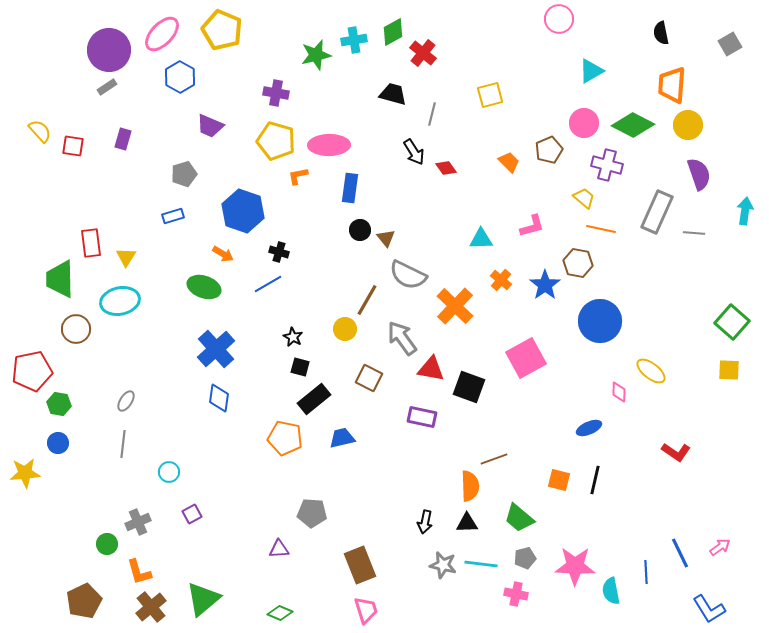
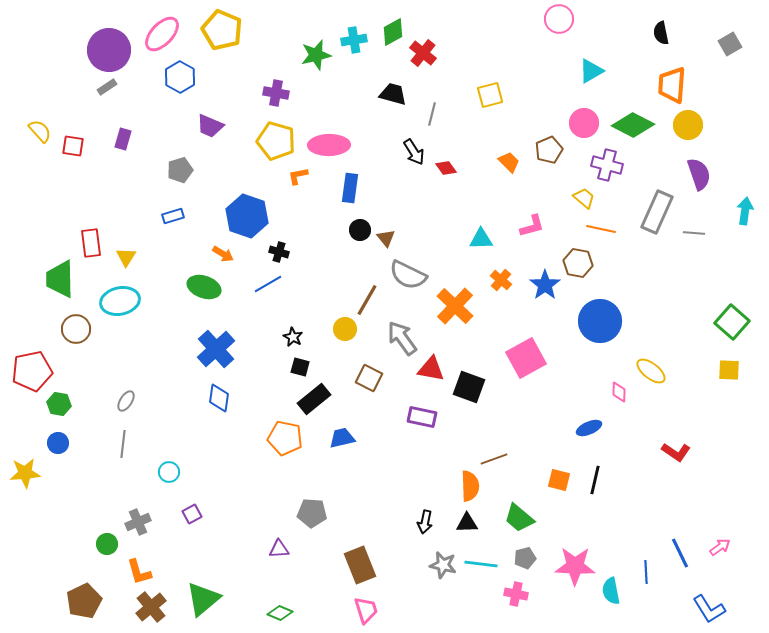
gray pentagon at (184, 174): moved 4 px left, 4 px up
blue hexagon at (243, 211): moved 4 px right, 5 px down
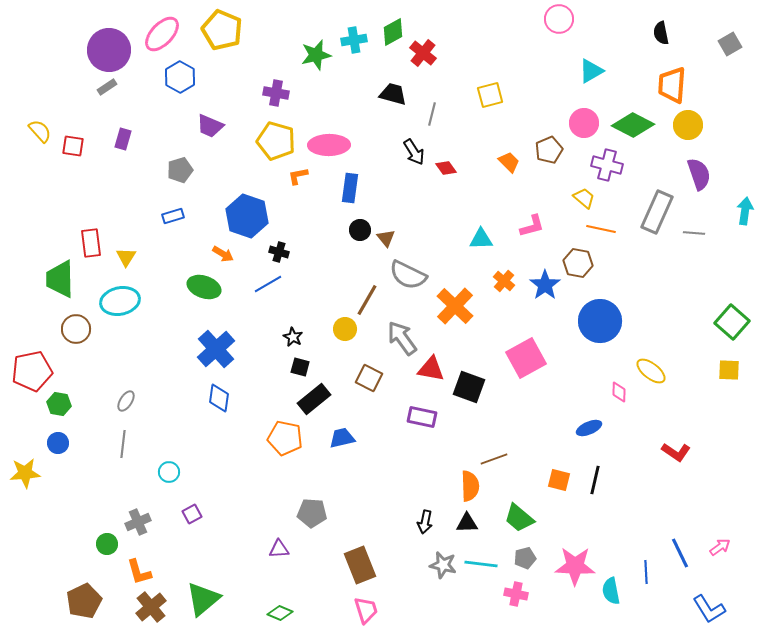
orange cross at (501, 280): moved 3 px right, 1 px down
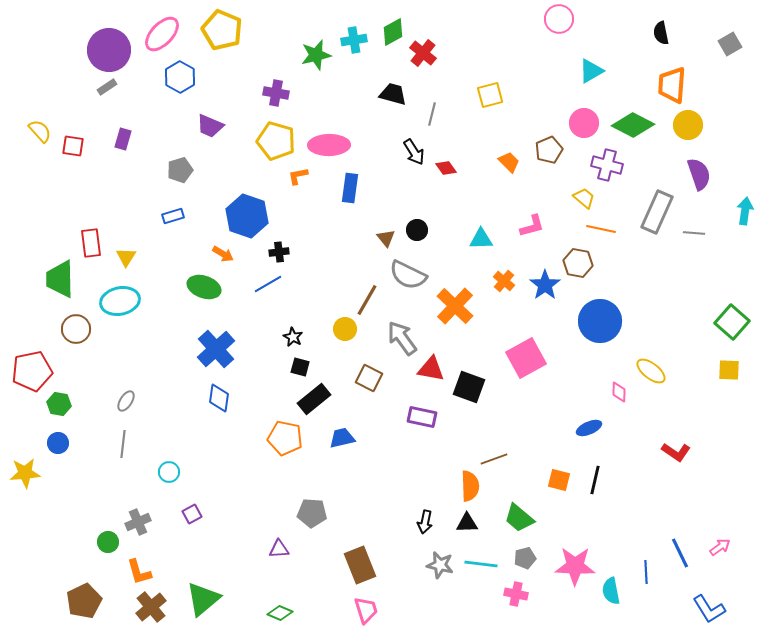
black circle at (360, 230): moved 57 px right
black cross at (279, 252): rotated 24 degrees counterclockwise
green circle at (107, 544): moved 1 px right, 2 px up
gray star at (443, 565): moved 3 px left
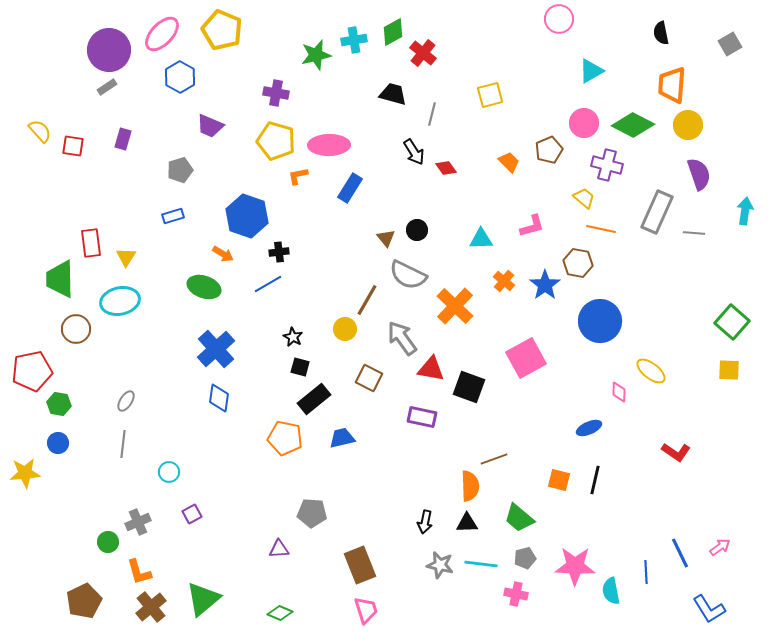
blue rectangle at (350, 188): rotated 24 degrees clockwise
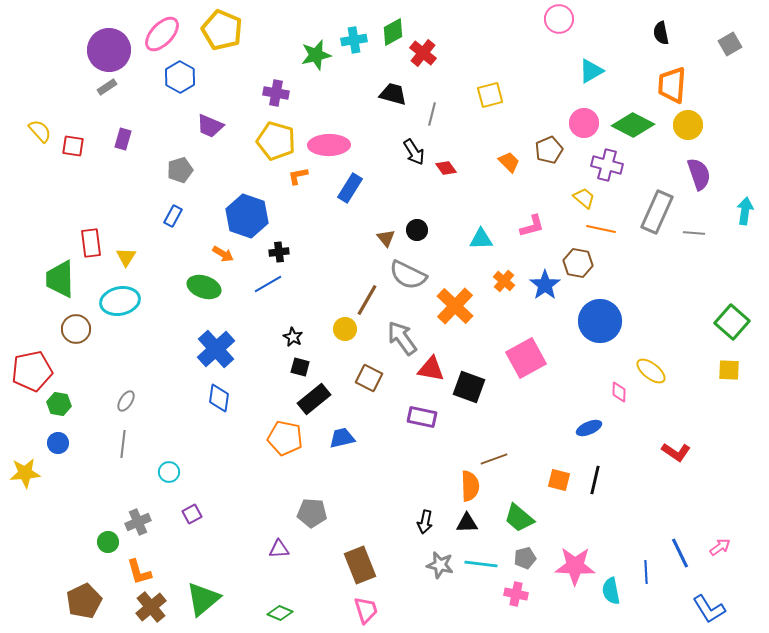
blue rectangle at (173, 216): rotated 45 degrees counterclockwise
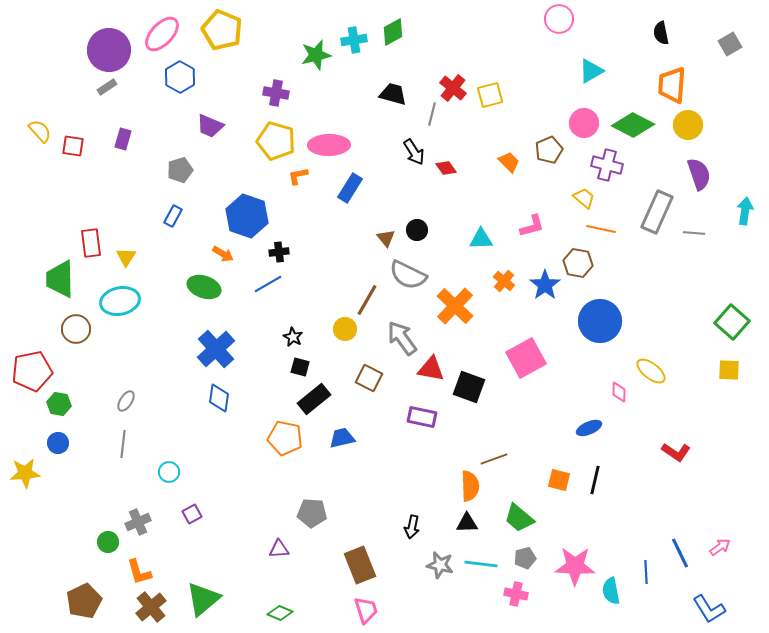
red cross at (423, 53): moved 30 px right, 35 px down
black arrow at (425, 522): moved 13 px left, 5 px down
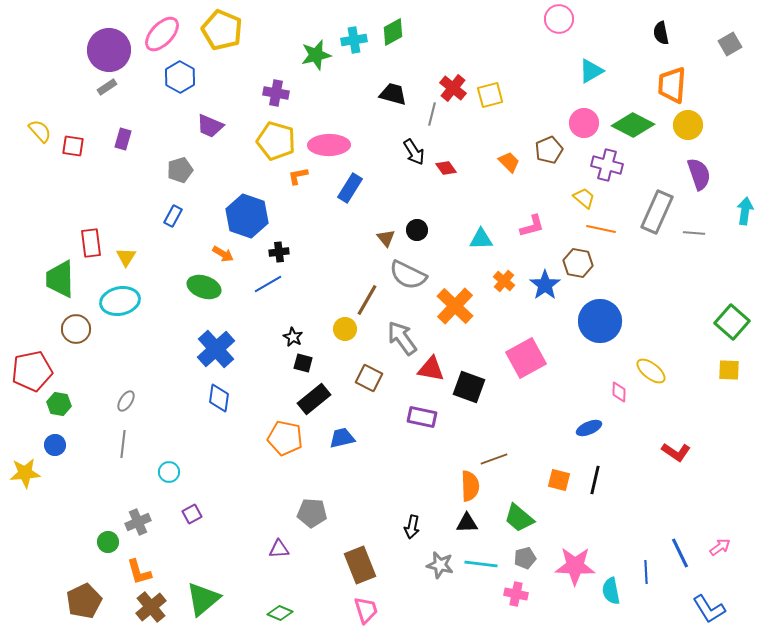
black square at (300, 367): moved 3 px right, 4 px up
blue circle at (58, 443): moved 3 px left, 2 px down
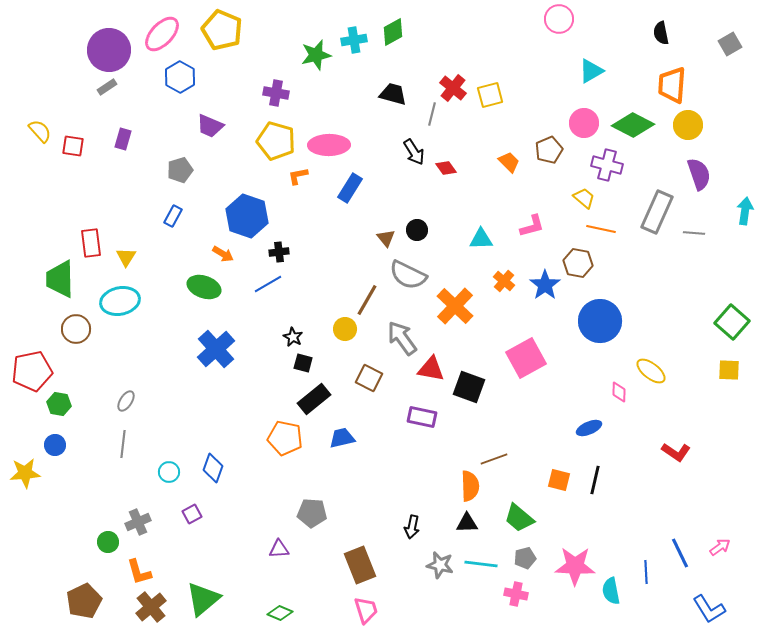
blue diamond at (219, 398): moved 6 px left, 70 px down; rotated 12 degrees clockwise
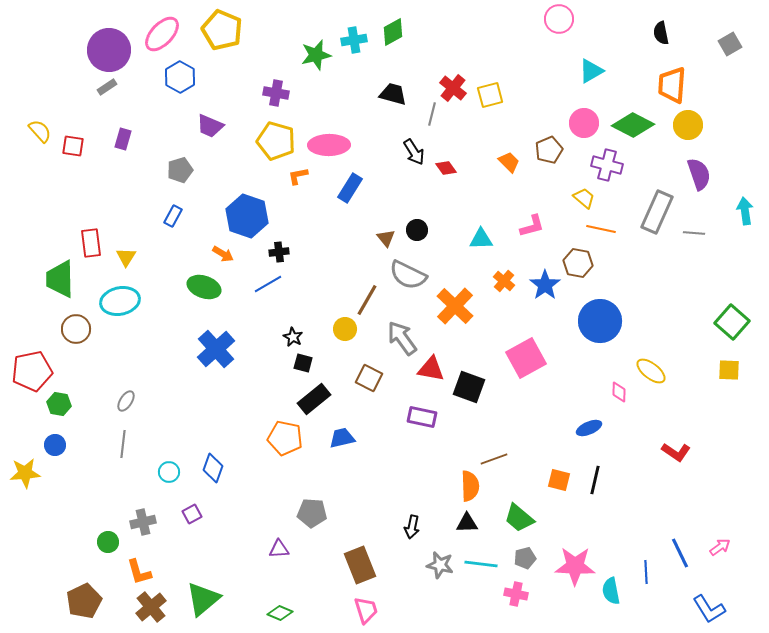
cyan arrow at (745, 211): rotated 16 degrees counterclockwise
gray cross at (138, 522): moved 5 px right; rotated 10 degrees clockwise
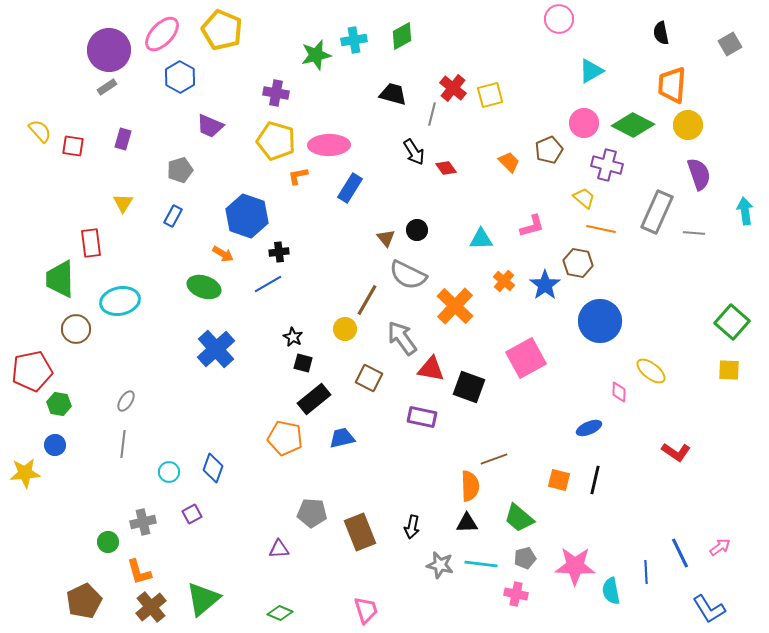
green diamond at (393, 32): moved 9 px right, 4 px down
yellow triangle at (126, 257): moved 3 px left, 54 px up
brown rectangle at (360, 565): moved 33 px up
